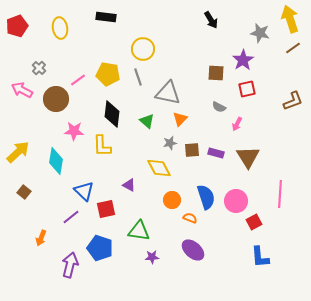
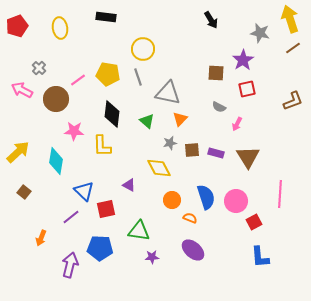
blue pentagon at (100, 248): rotated 15 degrees counterclockwise
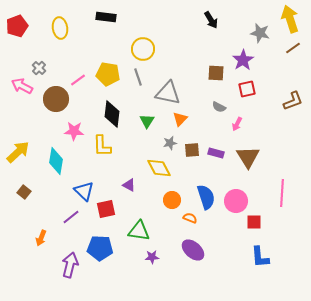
pink arrow at (22, 90): moved 4 px up
green triangle at (147, 121): rotated 21 degrees clockwise
pink line at (280, 194): moved 2 px right, 1 px up
red square at (254, 222): rotated 28 degrees clockwise
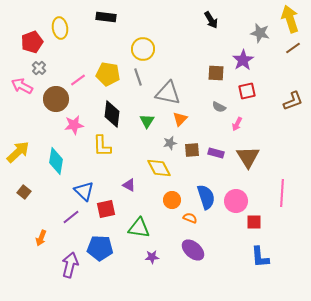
red pentagon at (17, 26): moved 15 px right, 16 px down
red square at (247, 89): moved 2 px down
pink star at (74, 131): moved 6 px up; rotated 12 degrees counterclockwise
green triangle at (139, 231): moved 3 px up
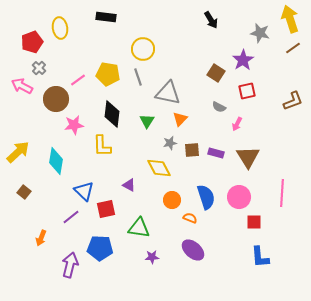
brown square at (216, 73): rotated 30 degrees clockwise
pink circle at (236, 201): moved 3 px right, 4 px up
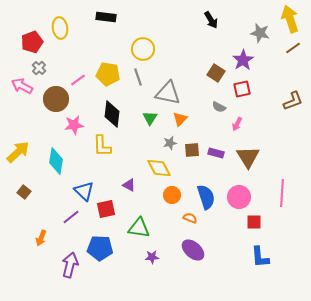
red square at (247, 91): moved 5 px left, 2 px up
green triangle at (147, 121): moved 3 px right, 3 px up
orange circle at (172, 200): moved 5 px up
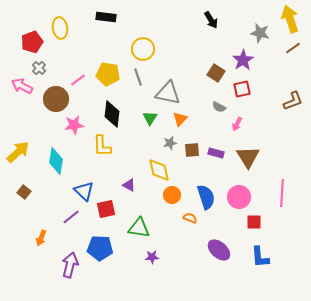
yellow diamond at (159, 168): moved 2 px down; rotated 15 degrees clockwise
purple ellipse at (193, 250): moved 26 px right
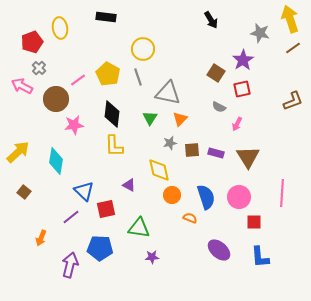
yellow pentagon at (108, 74): rotated 20 degrees clockwise
yellow L-shape at (102, 146): moved 12 px right
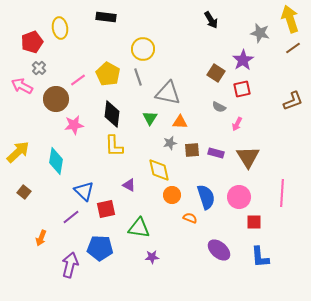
orange triangle at (180, 119): moved 3 px down; rotated 49 degrees clockwise
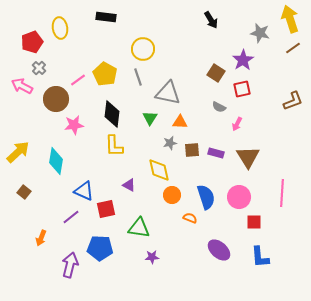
yellow pentagon at (108, 74): moved 3 px left
blue triangle at (84, 191): rotated 20 degrees counterclockwise
